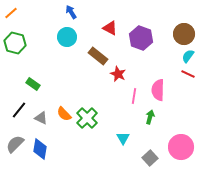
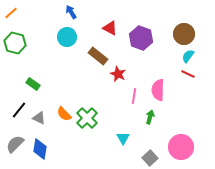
gray triangle: moved 2 px left
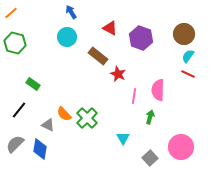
gray triangle: moved 9 px right, 7 px down
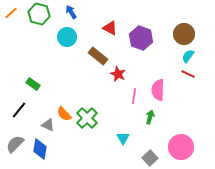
green hexagon: moved 24 px right, 29 px up
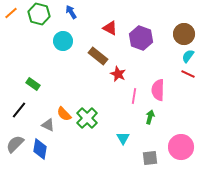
cyan circle: moved 4 px left, 4 px down
gray square: rotated 35 degrees clockwise
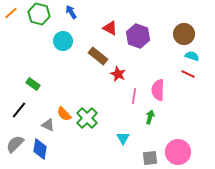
purple hexagon: moved 3 px left, 2 px up
cyan semicircle: moved 4 px right; rotated 72 degrees clockwise
pink circle: moved 3 px left, 5 px down
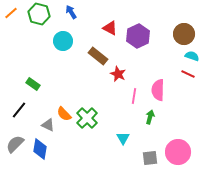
purple hexagon: rotated 15 degrees clockwise
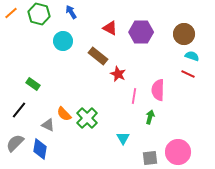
purple hexagon: moved 3 px right, 4 px up; rotated 25 degrees clockwise
gray semicircle: moved 1 px up
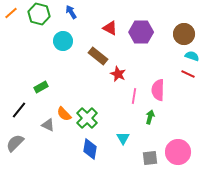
green rectangle: moved 8 px right, 3 px down; rotated 64 degrees counterclockwise
blue diamond: moved 50 px right
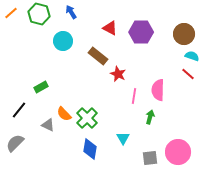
red line: rotated 16 degrees clockwise
